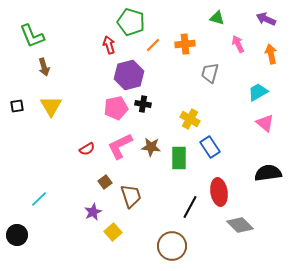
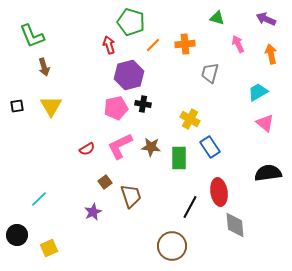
gray diamond: moved 5 px left; rotated 40 degrees clockwise
yellow square: moved 64 px left, 16 px down; rotated 18 degrees clockwise
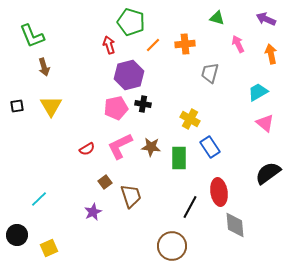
black semicircle: rotated 28 degrees counterclockwise
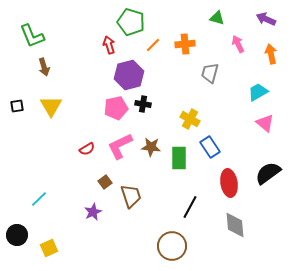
red ellipse: moved 10 px right, 9 px up
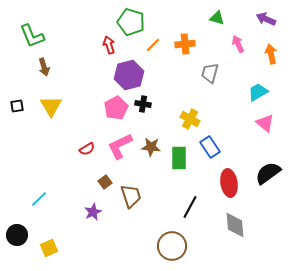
pink pentagon: rotated 15 degrees counterclockwise
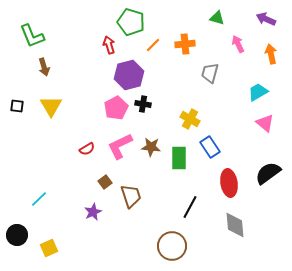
black square: rotated 16 degrees clockwise
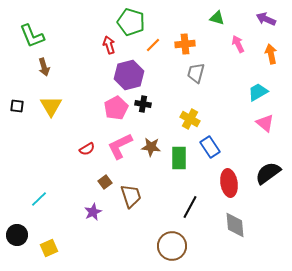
gray trapezoid: moved 14 px left
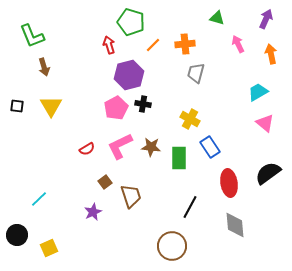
purple arrow: rotated 90 degrees clockwise
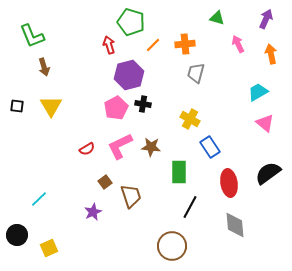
green rectangle: moved 14 px down
